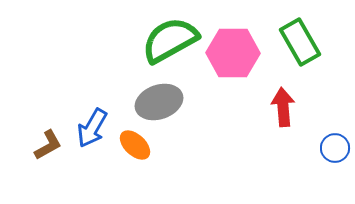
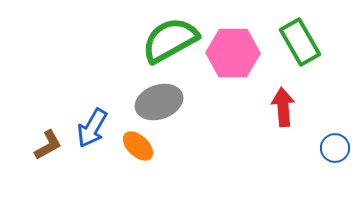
orange ellipse: moved 3 px right, 1 px down
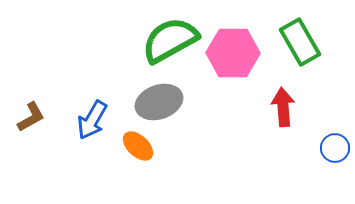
blue arrow: moved 8 px up
brown L-shape: moved 17 px left, 28 px up
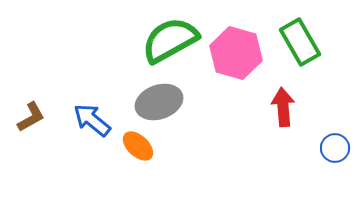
pink hexagon: moved 3 px right; rotated 15 degrees clockwise
blue arrow: rotated 99 degrees clockwise
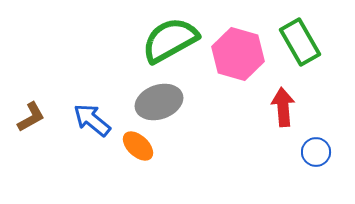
pink hexagon: moved 2 px right, 1 px down
blue circle: moved 19 px left, 4 px down
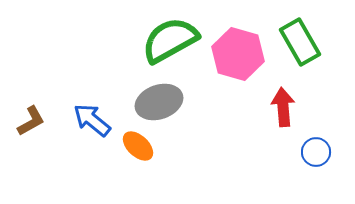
brown L-shape: moved 4 px down
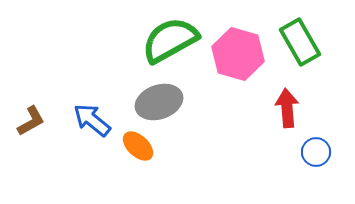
red arrow: moved 4 px right, 1 px down
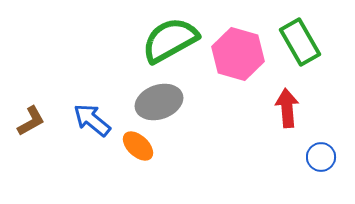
blue circle: moved 5 px right, 5 px down
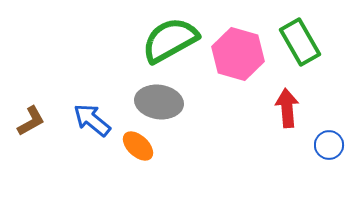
gray ellipse: rotated 27 degrees clockwise
blue circle: moved 8 px right, 12 px up
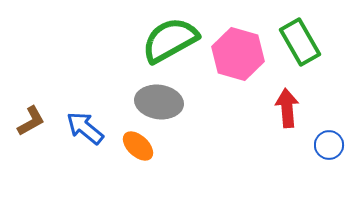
blue arrow: moved 7 px left, 8 px down
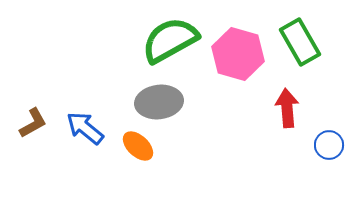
gray ellipse: rotated 15 degrees counterclockwise
brown L-shape: moved 2 px right, 2 px down
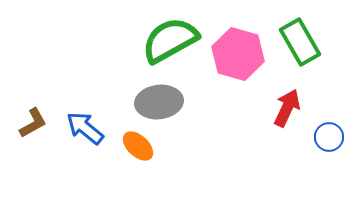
red arrow: rotated 30 degrees clockwise
blue circle: moved 8 px up
